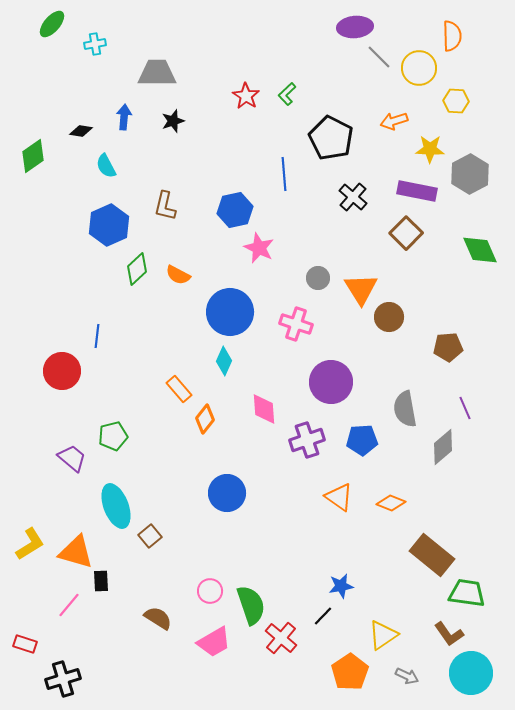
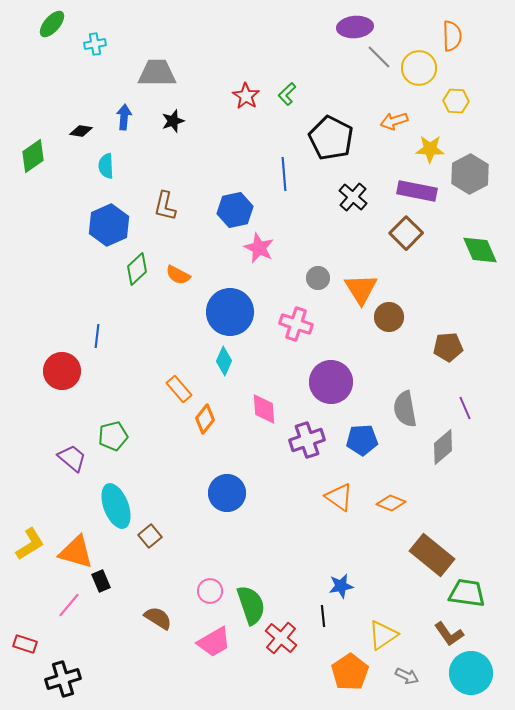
cyan semicircle at (106, 166): rotated 25 degrees clockwise
black rectangle at (101, 581): rotated 20 degrees counterclockwise
black line at (323, 616): rotated 50 degrees counterclockwise
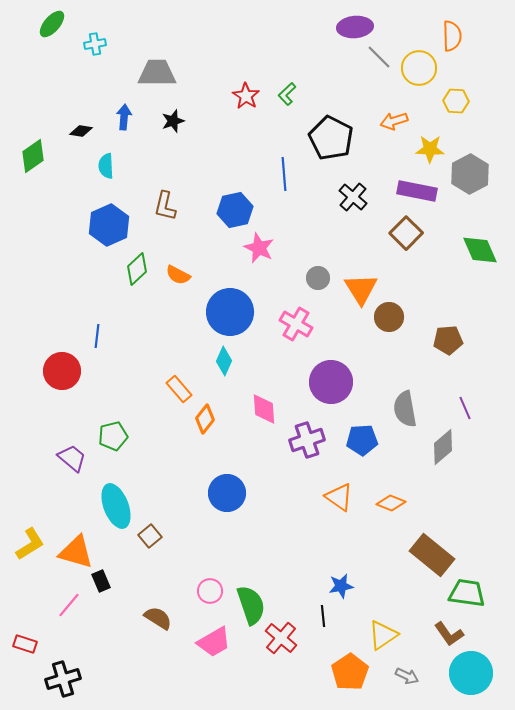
pink cross at (296, 324): rotated 12 degrees clockwise
brown pentagon at (448, 347): moved 7 px up
